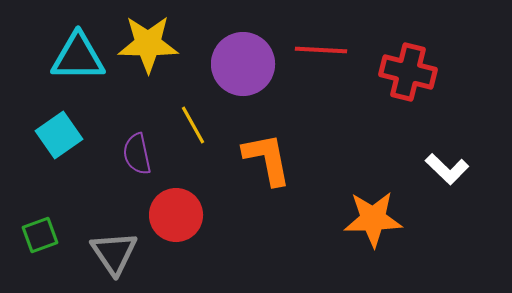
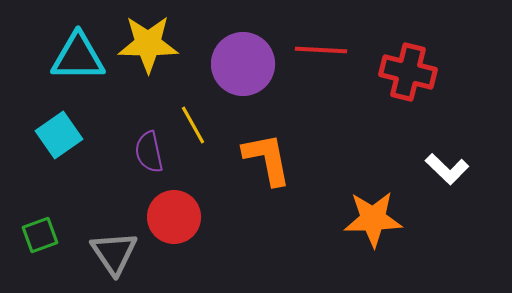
purple semicircle: moved 12 px right, 2 px up
red circle: moved 2 px left, 2 px down
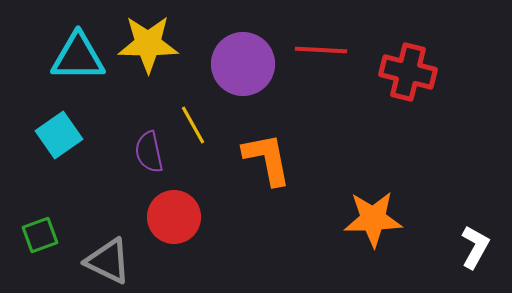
white L-shape: moved 28 px right, 78 px down; rotated 105 degrees counterclockwise
gray triangle: moved 6 px left, 8 px down; rotated 30 degrees counterclockwise
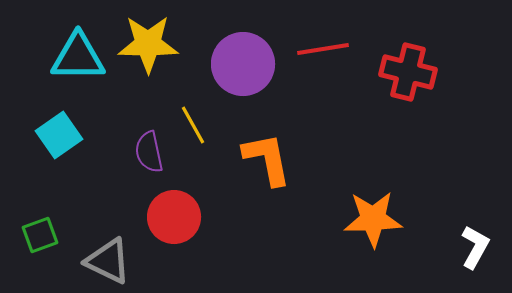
red line: moved 2 px right, 1 px up; rotated 12 degrees counterclockwise
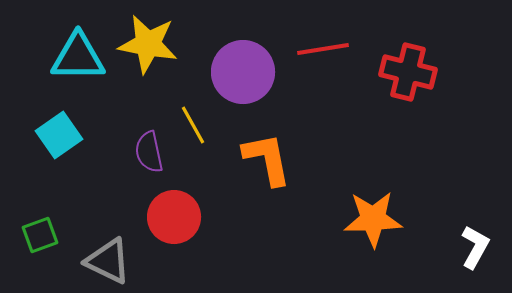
yellow star: rotated 10 degrees clockwise
purple circle: moved 8 px down
